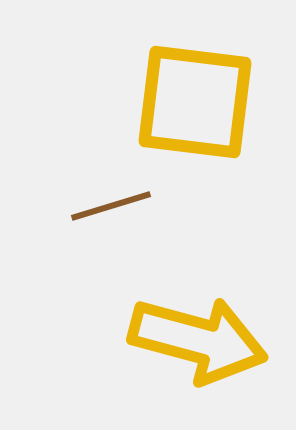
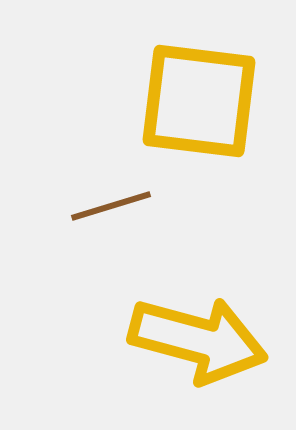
yellow square: moved 4 px right, 1 px up
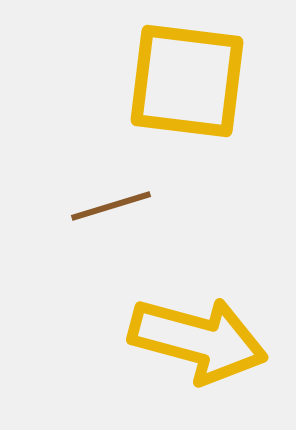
yellow square: moved 12 px left, 20 px up
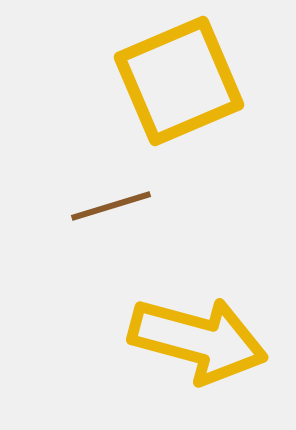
yellow square: moved 8 px left; rotated 30 degrees counterclockwise
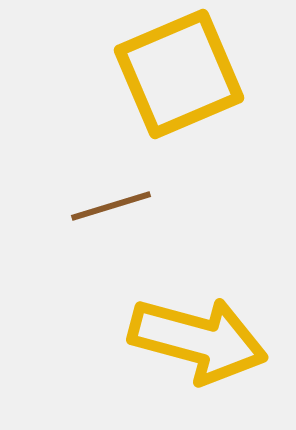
yellow square: moved 7 px up
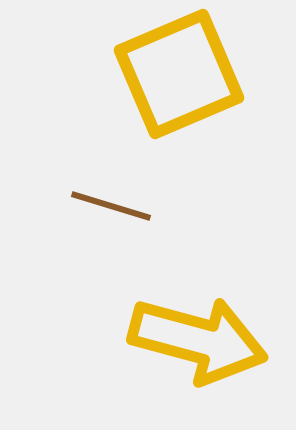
brown line: rotated 34 degrees clockwise
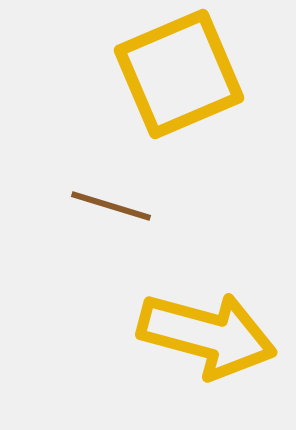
yellow arrow: moved 9 px right, 5 px up
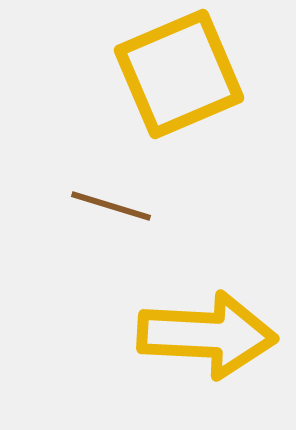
yellow arrow: rotated 12 degrees counterclockwise
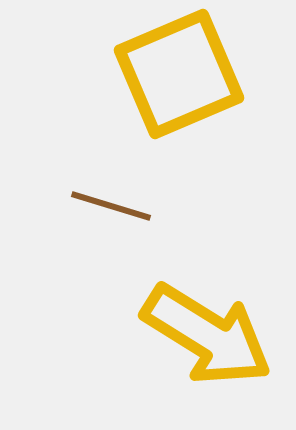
yellow arrow: rotated 29 degrees clockwise
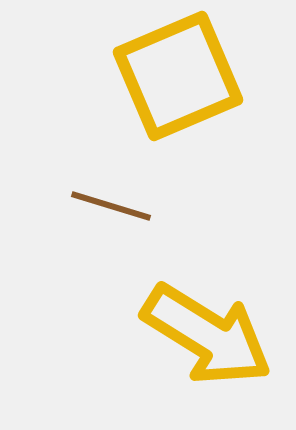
yellow square: moved 1 px left, 2 px down
